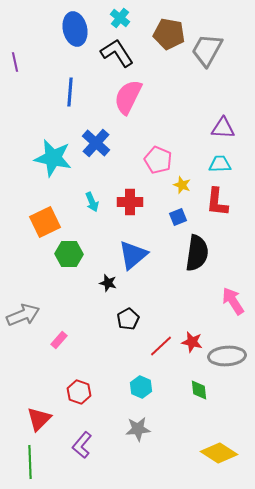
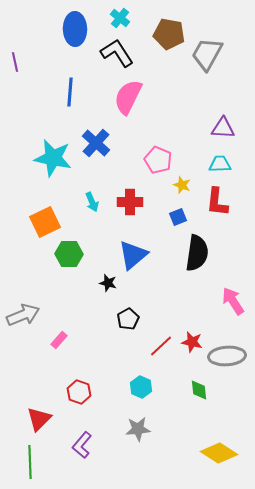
blue ellipse: rotated 12 degrees clockwise
gray trapezoid: moved 4 px down
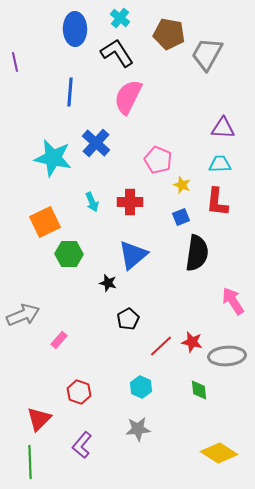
blue square: moved 3 px right
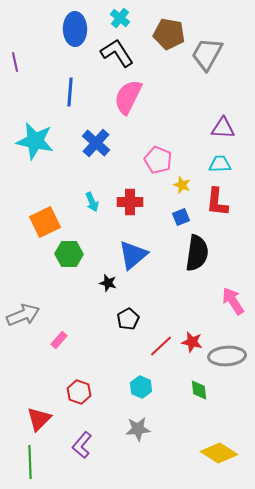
cyan star: moved 18 px left, 17 px up
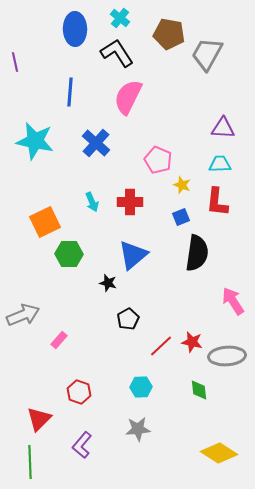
cyan hexagon: rotated 25 degrees counterclockwise
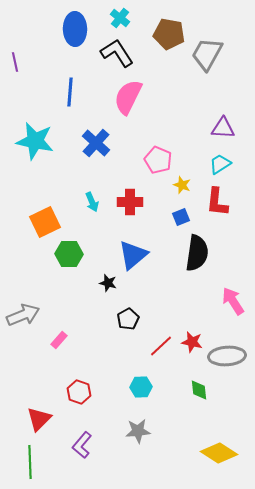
cyan trapezoid: rotated 30 degrees counterclockwise
gray star: moved 2 px down
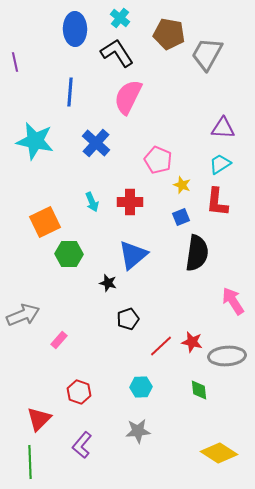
black pentagon: rotated 10 degrees clockwise
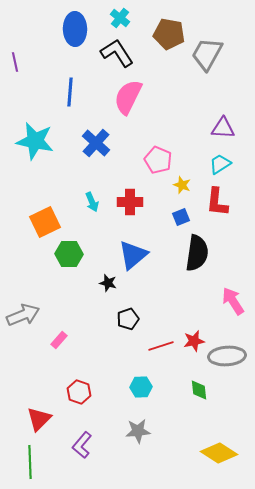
red star: moved 2 px right, 1 px up; rotated 25 degrees counterclockwise
red line: rotated 25 degrees clockwise
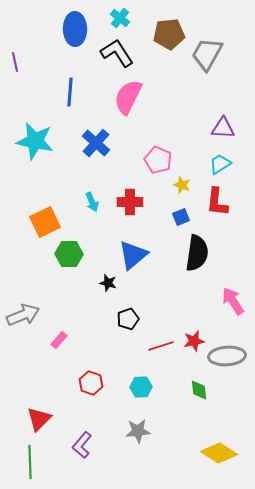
brown pentagon: rotated 16 degrees counterclockwise
red hexagon: moved 12 px right, 9 px up
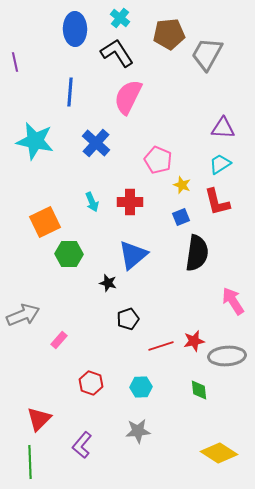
red L-shape: rotated 20 degrees counterclockwise
